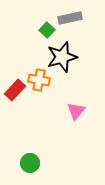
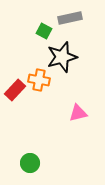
green square: moved 3 px left, 1 px down; rotated 14 degrees counterclockwise
pink triangle: moved 2 px right, 2 px down; rotated 36 degrees clockwise
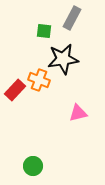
gray rectangle: moved 2 px right; rotated 50 degrees counterclockwise
green square: rotated 21 degrees counterclockwise
black star: moved 1 px right, 2 px down; rotated 8 degrees clockwise
orange cross: rotated 10 degrees clockwise
green circle: moved 3 px right, 3 px down
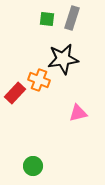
gray rectangle: rotated 10 degrees counterclockwise
green square: moved 3 px right, 12 px up
red rectangle: moved 3 px down
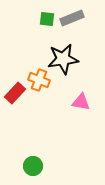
gray rectangle: rotated 50 degrees clockwise
pink triangle: moved 3 px right, 11 px up; rotated 24 degrees clockwise
